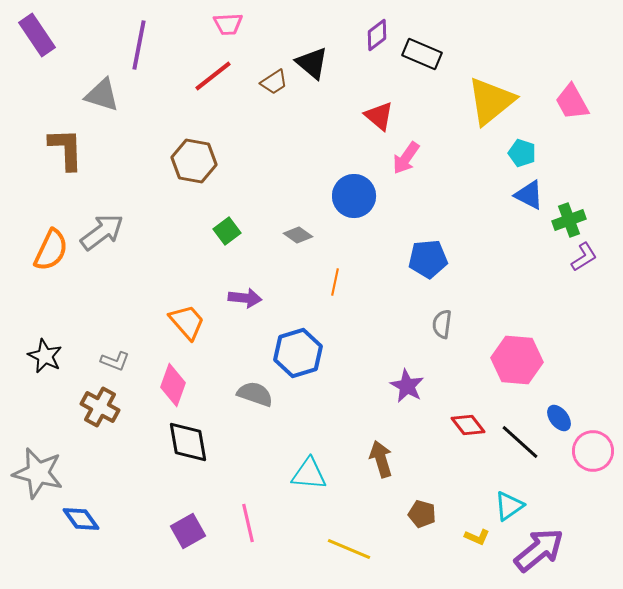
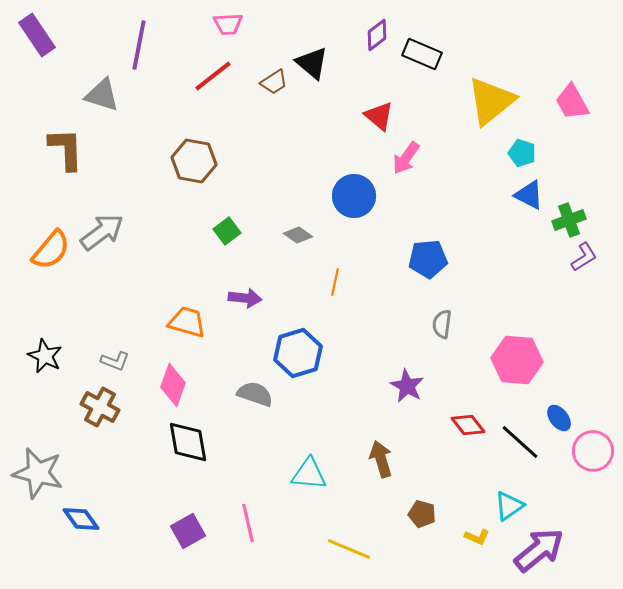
orange semicircle at (51, 250): rotated 15 degrees clockwise
orange trapezoid at (187, 322): rotated 33 degrees counterclockwise
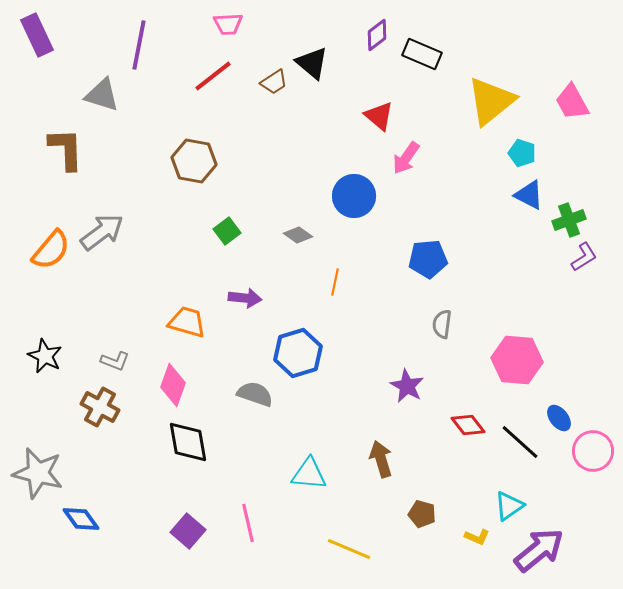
purple rectangle at (37, 35): rotated 9 degrees clockwise
purple square at (188, 531): rotated 20 degrees counterclockwise
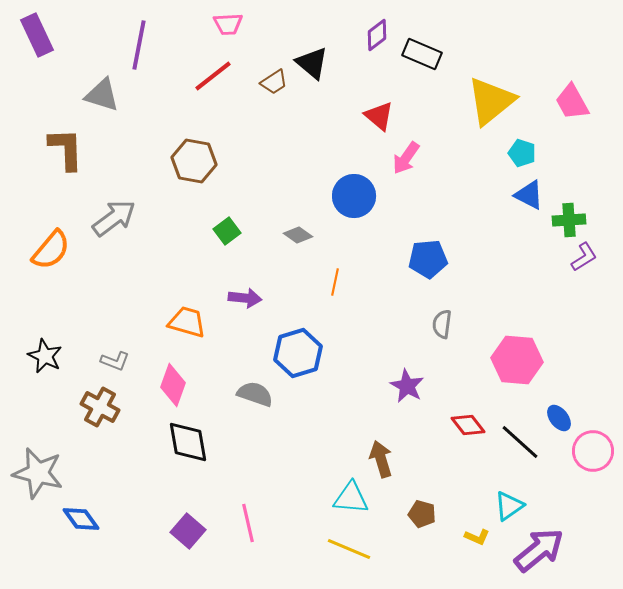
green cross at (569, 220): rotated 16 degrees clockwise
gray arrow at (102, 232): moved 12 px right, 14 px up
cyan triangle at (309, 474): moved 42 px right, 24 px down
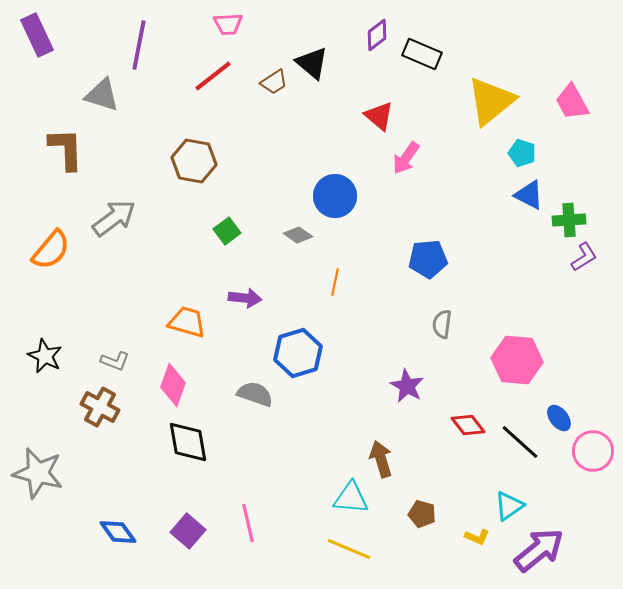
blue circle at (354, 196): moved 19 px left
blue diamond at (81, 519): moved 37 px right, 13 px down
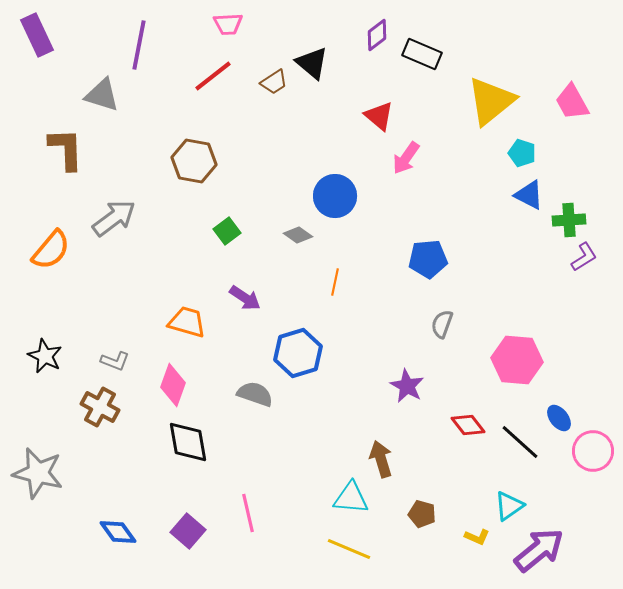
purple arrow at (245, 298): rotated 28 degrees clockwise
gray semicircle at (442, 324): rotated 12 degrees clockwise
pink line at (248, 523): moved 10 px up
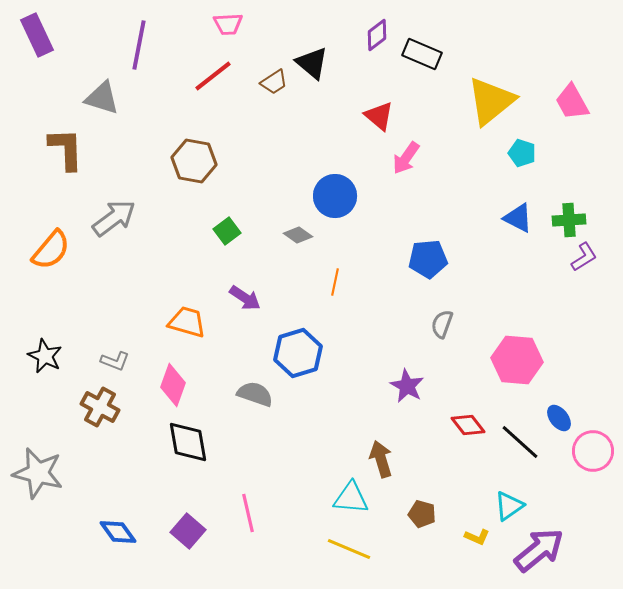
gray triangle at (102, 95): moved 3 px down
blue triangle at (529, 195): moved 11 px left, 23 px down
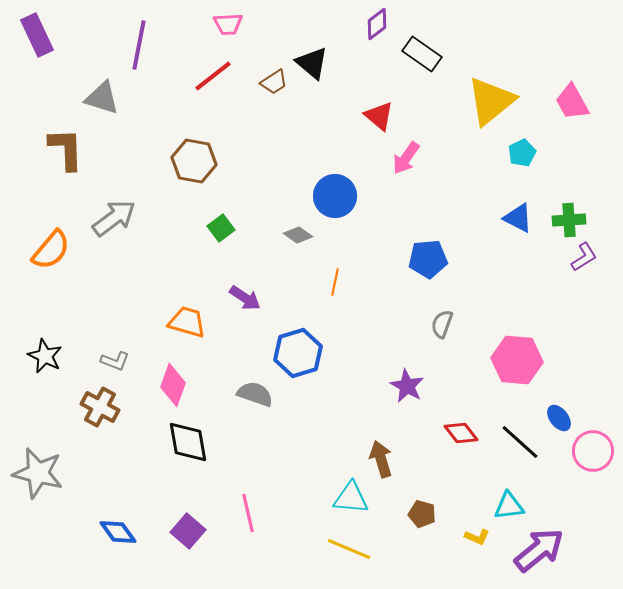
purple diamond at (377, 35): moved 11 px up
black rectangle at (422, 54): rotated 12 degrees clockwise
cyan pentagon at (522, 153): rotated 28 degrees clockwise
green square at (227, 231): moved 6 px left, 3 px up
red diamond at (468, 425): moved 7 px left, 8 px down
cyan triangle at (509, 506): rotated 28 degrees clockwise
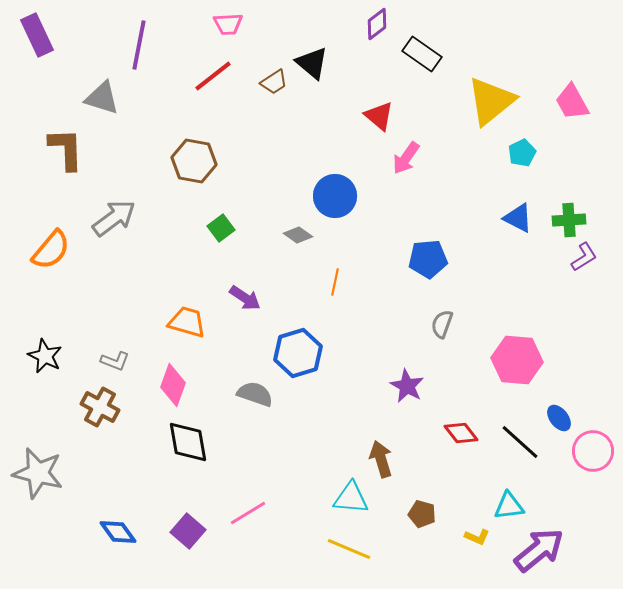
pink line at (248, 513): rotated 72 degrees clockwise
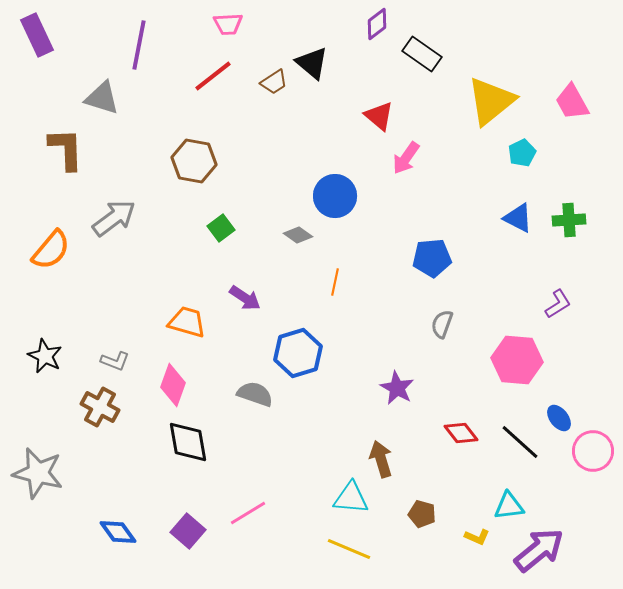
purple L-shape at (584, 257): moved 26 px left, 47 px down
blue pentagon at (428, 259): moved 4 px right, 1 px up
purple star at (407, 386): moved 10 px left, 2 px down
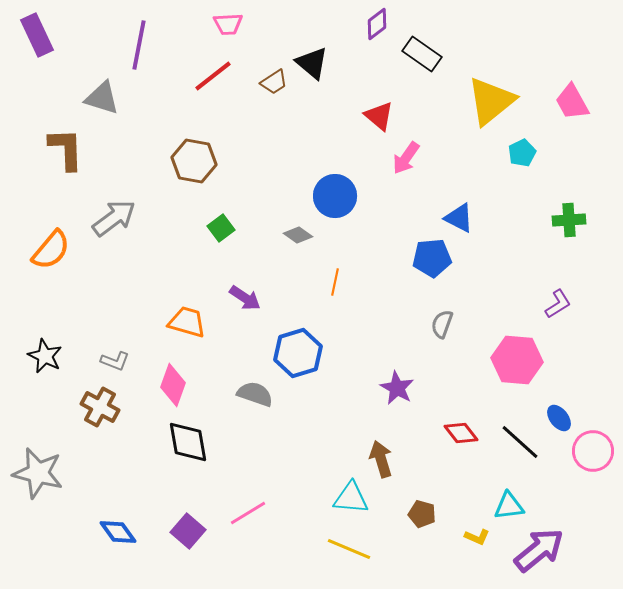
blue triangle at (518, 218): moved 59 px left
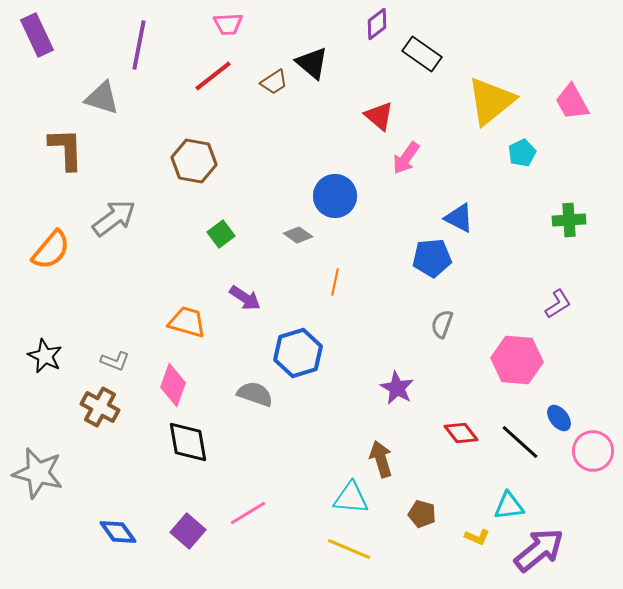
green square at (221, 228): moved 6 px down
